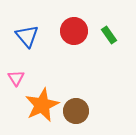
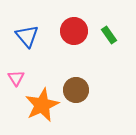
brown circle: moved 21 px up
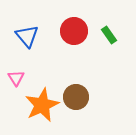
brown circle: moved 7 px down
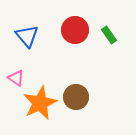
red circle: moved 1 px right, 1 px up
pink triangle: rotated 24 degrees counterclockwise
orange star: moved 2 px left, 2 px up
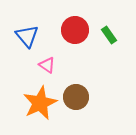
pink triangle: moved 31 px right, 13 px up
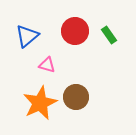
red circle: moved 1 px down
blue triangle: rotated 30 degrees clockwise
pink triangle: rotated 18 degrees counterclockwise
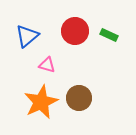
green rectangle: rotated 30 degrees counterclockwise
brown circle: moved 3 px right, 1 px down
orange star: moved 1 px right, 1 px up
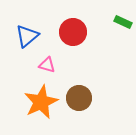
red circle: moved 2 px left, 1 px down
green rectangle: moved 14 px right, 13 px up
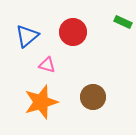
brown circle: moved 14 px right, 1 px up
orange star: rotated 8 degrees clockwise
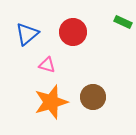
blue triangle: moved 2 px up
orange star: moved 10 px right
